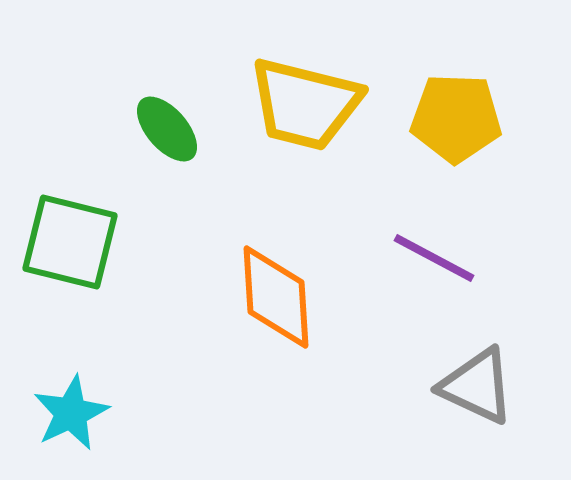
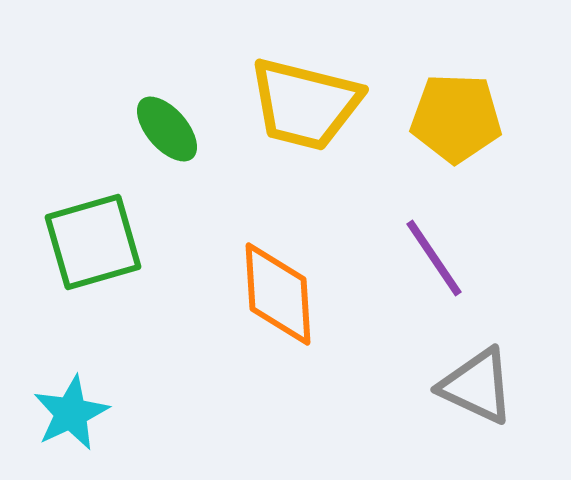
green square: moved 23 px right; rotated 30 degrees counterclockwise
purple line: rotated 28 degrees clockwise
orange diamond: moved 2 px right, 3 px up
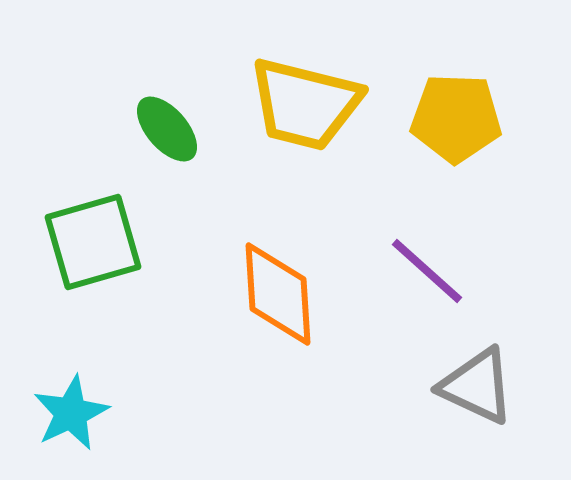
purple line: moved 7 px left, 13 px down; rotated 14 degrees counterclockwise
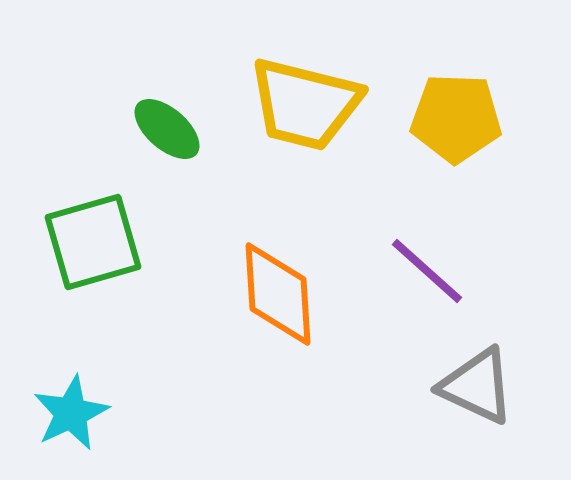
green ellipse: rotated 8 degrees counterclockwise
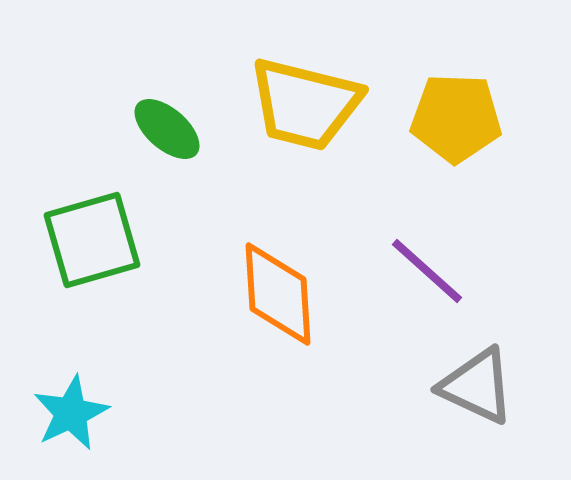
green square: moved 1 px left, 2 px up
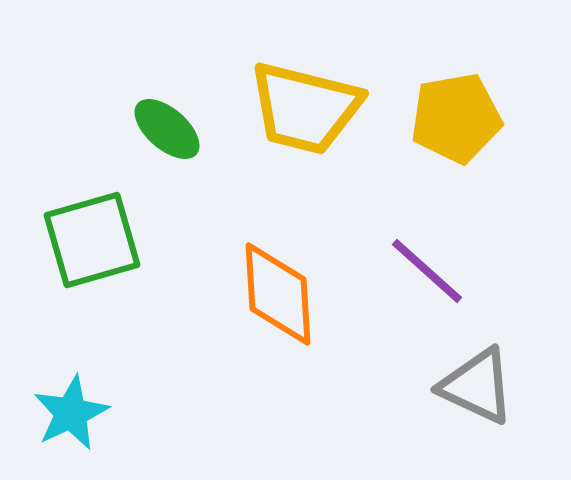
yellow trapezoid: moved 4 px down
yellow pentagon: rotated 12 degrees counterclockwise
